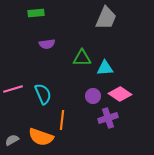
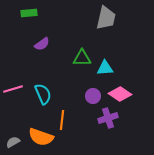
green rectangle: moved 7 px left
gray trapezoid: rotated 10 degrees counterclockwise
purple semicircle: moved 5 px left; rotated 28 degrees counterclockwise
gray semicircle: moved 1 px right, 2 px down
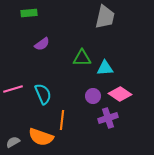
gray trapezoid: moved 1 px left, 1 px up
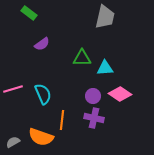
green rectangle: rotated 42 degrees clockwise
purple cross: moved 14 px left; rotated 30 degrees clockwise
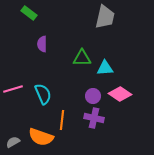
purple semicircle: rotated 126 degrees clockwise
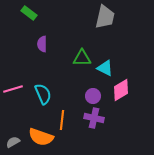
cyan triangle: rotated 30 degrees clockwise
pink diamond: moved 1 px right, 4 px up; rotated 65 degrees counterclockwise
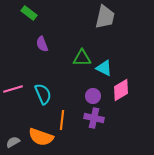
purple semicircle: rotated 21 degrees counterclockwise
cyan triangle: moved 1 px left
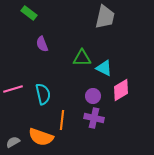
cyan semicircle: rotated 10 degrees clockwise
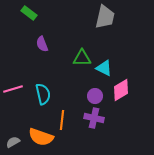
purple circle: moved 2 px right
